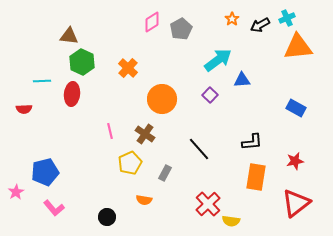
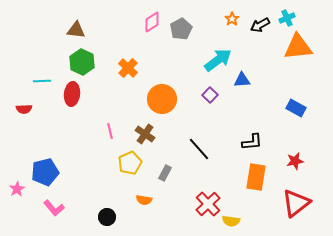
brown triangle: moved 7 px right, 6 px up
pink star: moved 1 px right, 3 px up
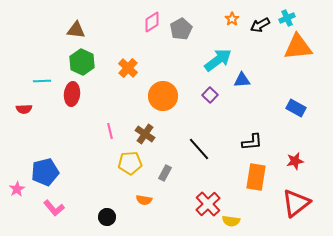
orange circle: moved 1 px right, 3 px up
yellow pentagon: rotated 20 degrees clockwise
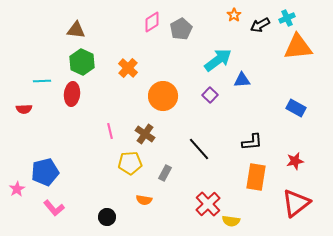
orange star: moved 2 px right, 4 px up
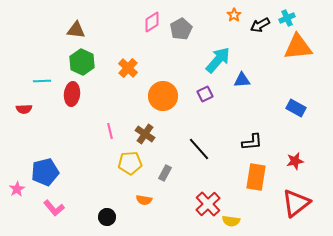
cyan arrow: rotated 12 degrees counterclockwise
purple square: moved 5 px left, 1 px up; rotated 21 degrees clockwise
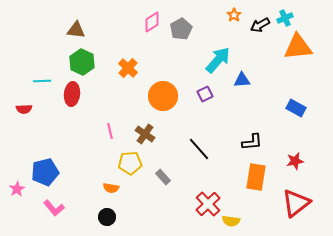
cyan cross: moved 2 px left
gray rectangle: moved 2 px left, 4 px down; rotated 70 degrees counterclockwise
orange semicircle: moved 33 px left, 12 px up
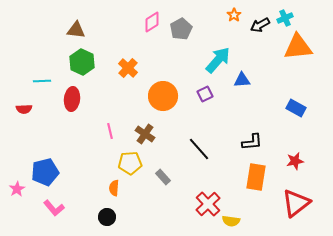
red ellipse: moved 5 px down
orange semicircle: moved 3 px right; rotated 84 degrees clockwise
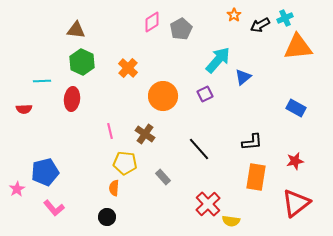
blue triangle: moved 1 px right, 3 px up; rotated 36 degrees counterclockwise
yellow pentagon: moved 5 px left; rotated 10 degrees clockwise
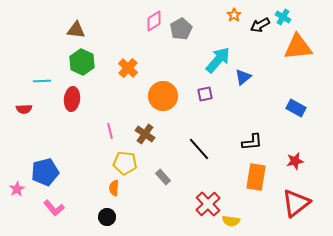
cyan cross: moved 2 px left, 1 px up; rotated 35 degrees counterclockwise
pink diamond: moved 2 px right, 1 px up
purple square: rotated 14 degrees clockwise
